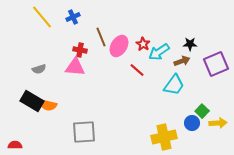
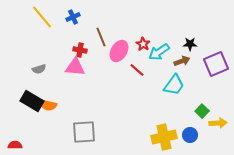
pink ellipse: moved 5 px down
blue circle: moved 2 px left, 12 px down
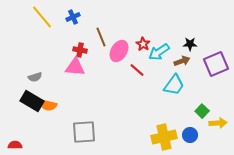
gray semicircle: moved 4 px left, 8 px down
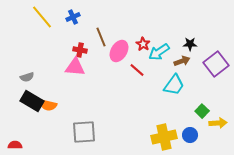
purple square: rotated 15 degrees counterclockwise
gray semicircle: moved 8 px left
